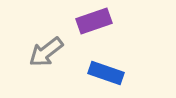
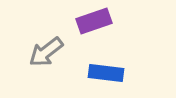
blue rectangle: rotated 12 degrees counterclockwise
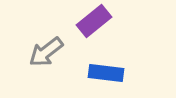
purple rectangle: rotated 20 degrees counterclockwise
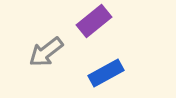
blue rectangle: rotated 36 degrees counterclockwise
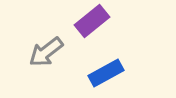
purple rectangle: moved 2 px left
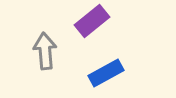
gray arrow: moved 1 px left, 1 px up; rotated 123 degrees clockwise
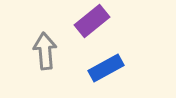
blue rectangle: moved 5 px up
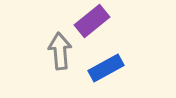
gray arrow: moved 15 px right
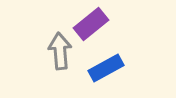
purple rectangle: moved 1 px left, 3 px down
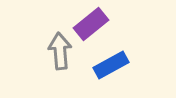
blue rectangle: moved 5 px right, 3 px up
